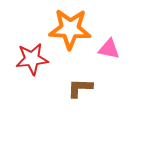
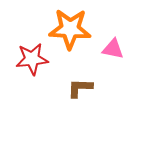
pink triangle: moved 4 px right
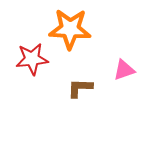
pink triangle: moved 11 px right, 21 px down; rotated 30 degrees counterclockwise
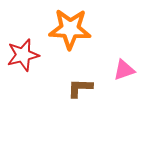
red star: moved 9 px left, 4 px up; rotated 8 degrees counterclockwise
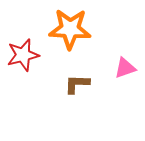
pink triangle: moved 1 px right, 2 px up
brown L-shape: moved 3 px left, 4 px up
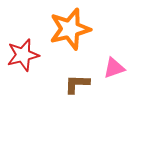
orange star: rotated 18 degrees counterclockwise
pink triangle: moved 11 px left
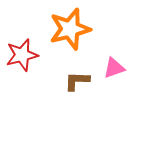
red star: moved 1 px left
brown L-shape: moved 3 px up
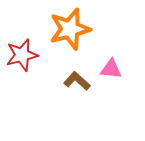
pink triangle: moved 3 px left, 1 px down; rotated 25 degrees clockwise
brown L-shape: rotated 40 degrees clockwise
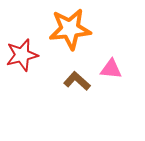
orange star: rotated 9 degrees clockwise
